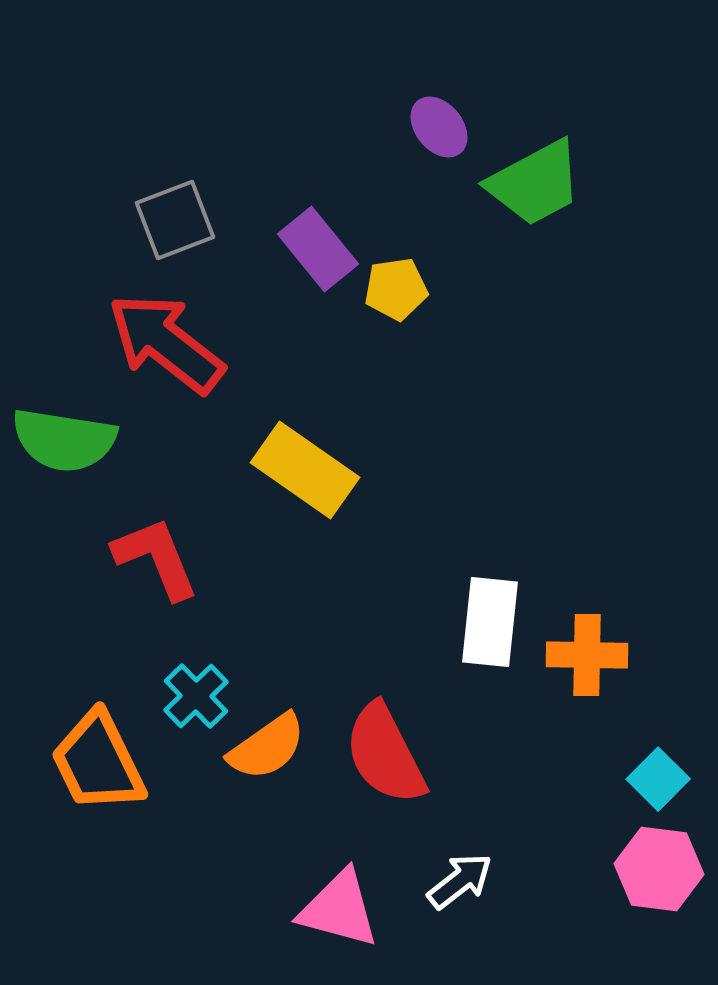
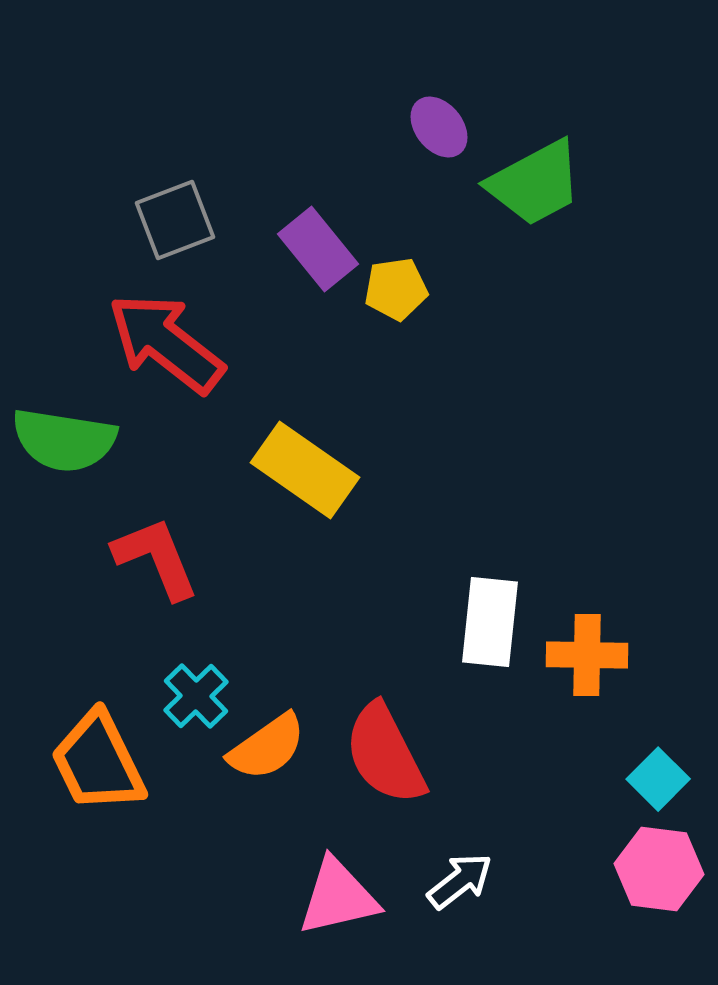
pink triangle: moved 1 px left, 12 px up; rotated 28 degrees counterclockwise
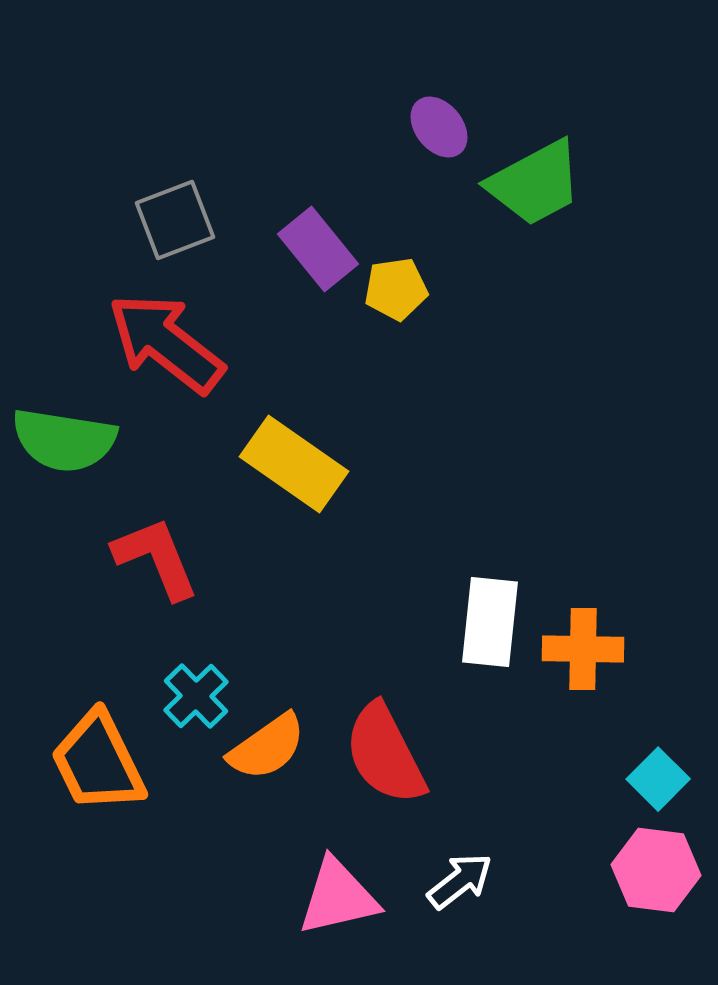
yellow rectangle: moved 11 px left, 6 px up
orange cross: moved 4 px left, 6 px up
pink hexagon: moved 3 px left, 1 px down
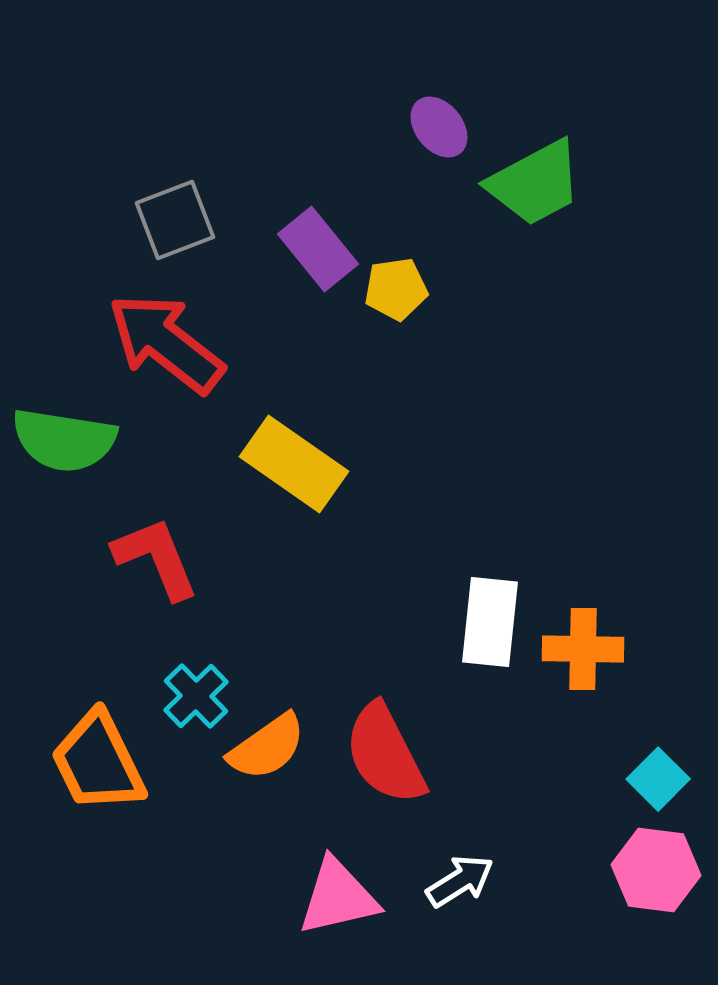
white arrow: rotated 6 degrees clockwise
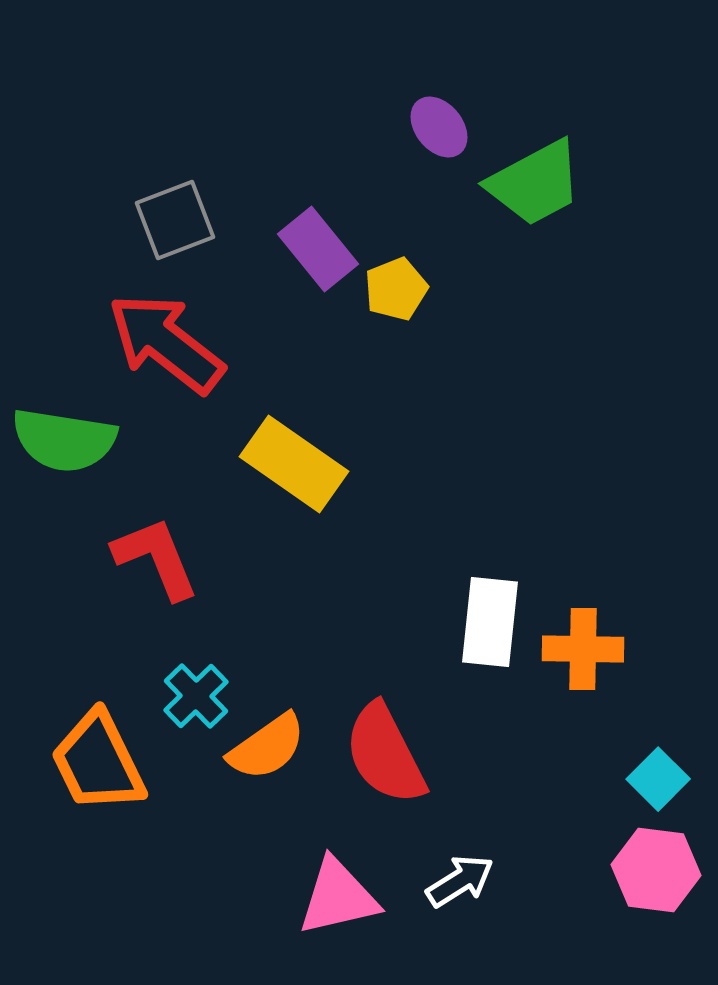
yellow pentagon: rotated 14 degrees counterclockwise
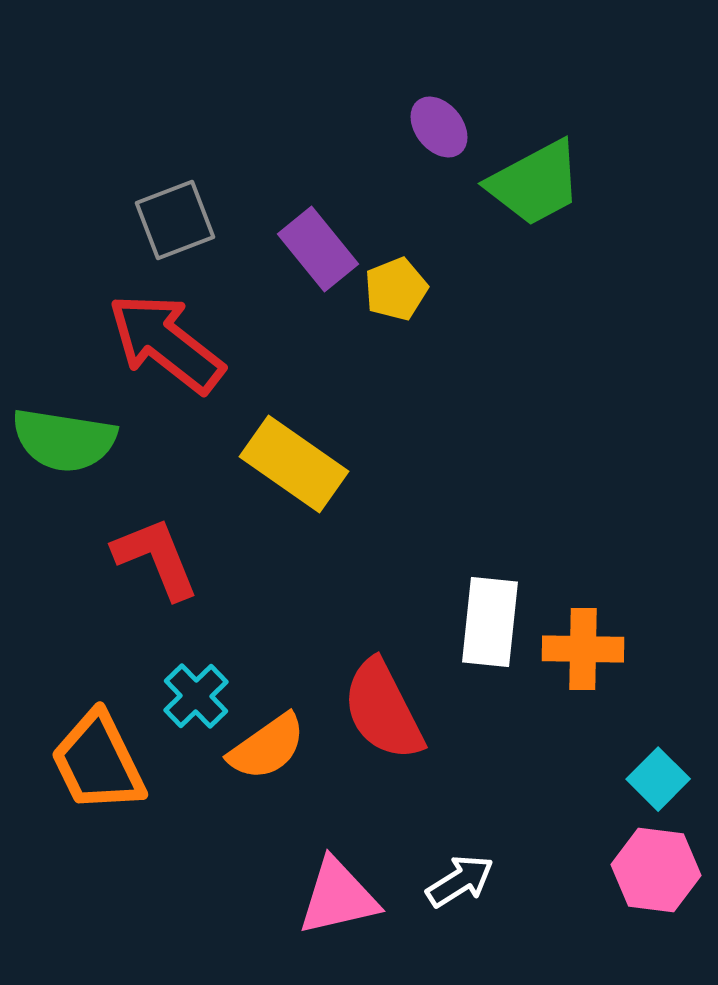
red semicircle: moved 2 px left, 44 px up
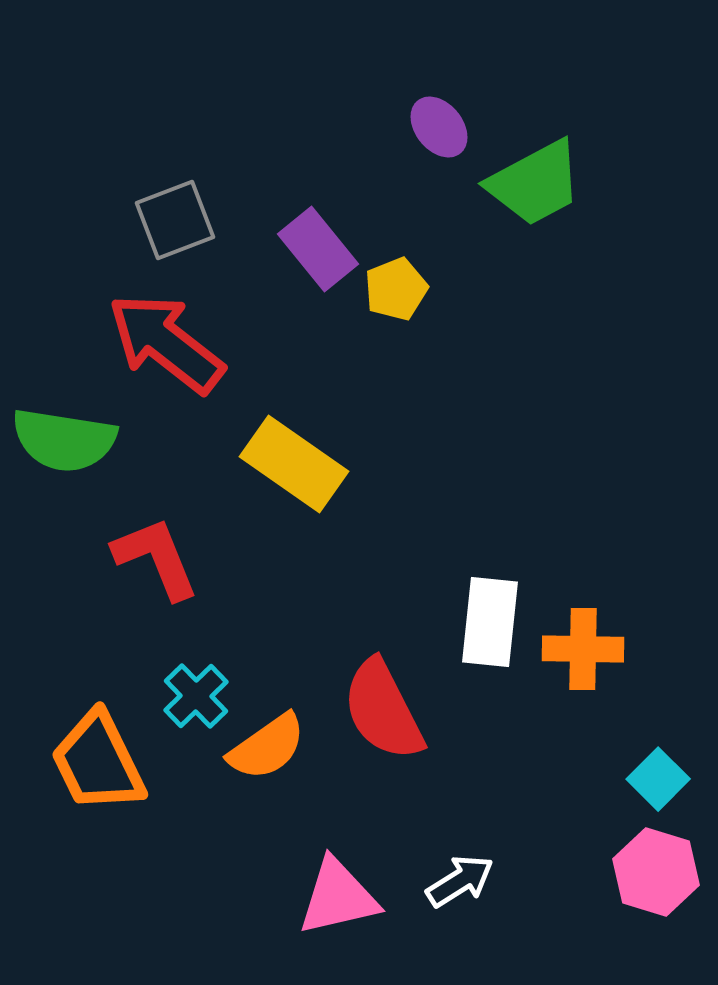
pink hexagon: moved 2 px down; rotated 10 degrees clockwise
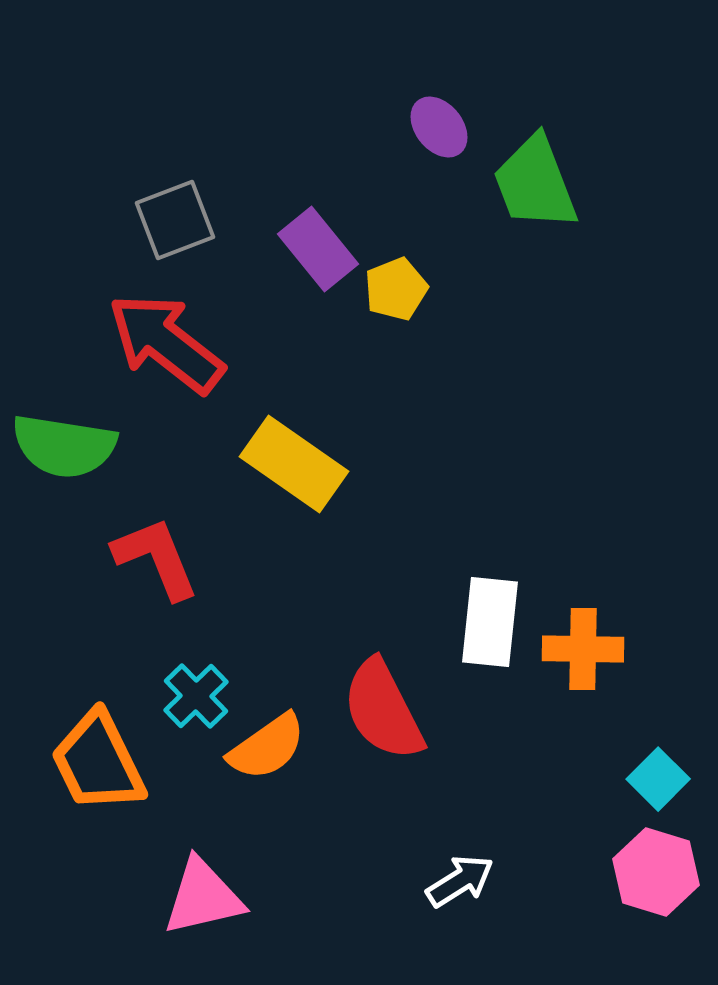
green trapezoid: rotated 97 degrees clockwise
green semicircle: moved 6 px down
pink triangle: moved 135 px left
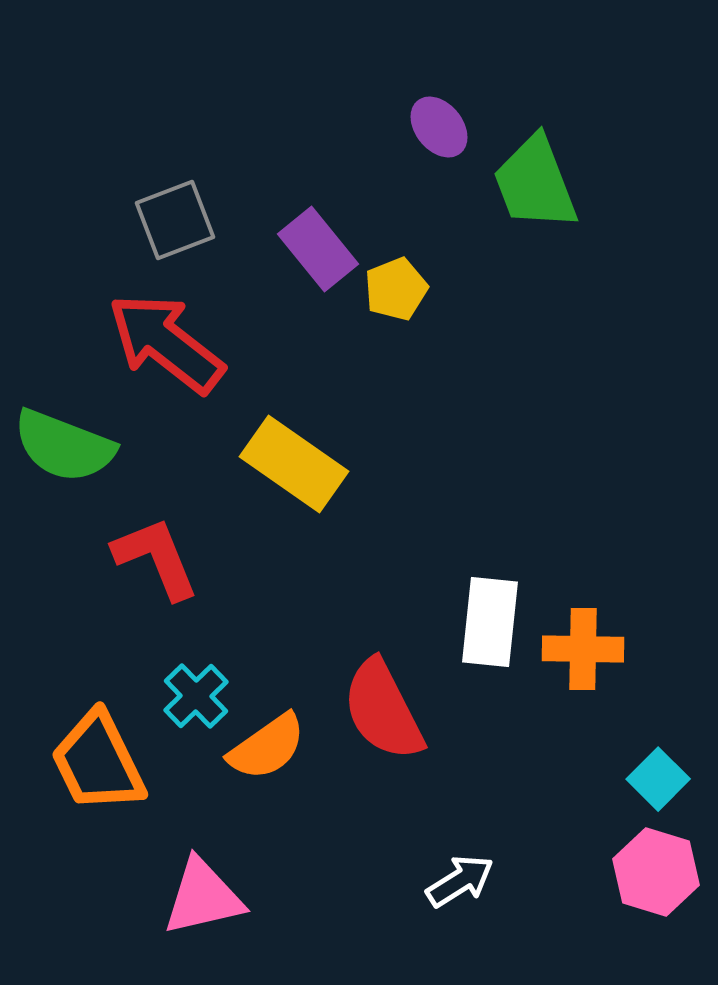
green semicircle: rotated 12 degrees clockwise
